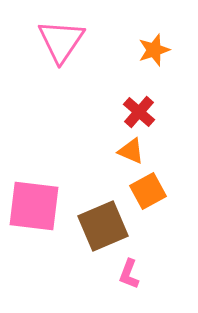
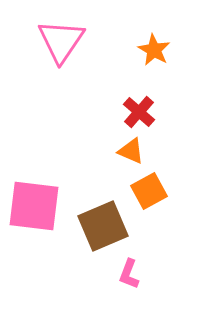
orange star: rotated 24 degrees counterclockwise
orange square: moved 1 px right
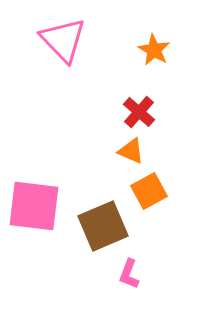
pink triangle: moved 2 px right, 1 px up; rotated 18 degrees counterclockwise
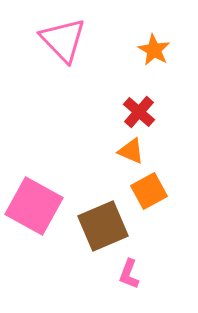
pink square: rotated 22 degrees clockwise
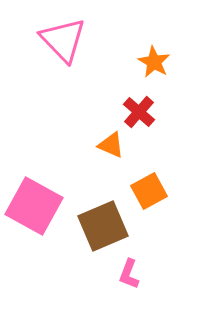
orange star: moved 12 px down
orange triangle: moved 20 px left, 6 px up
